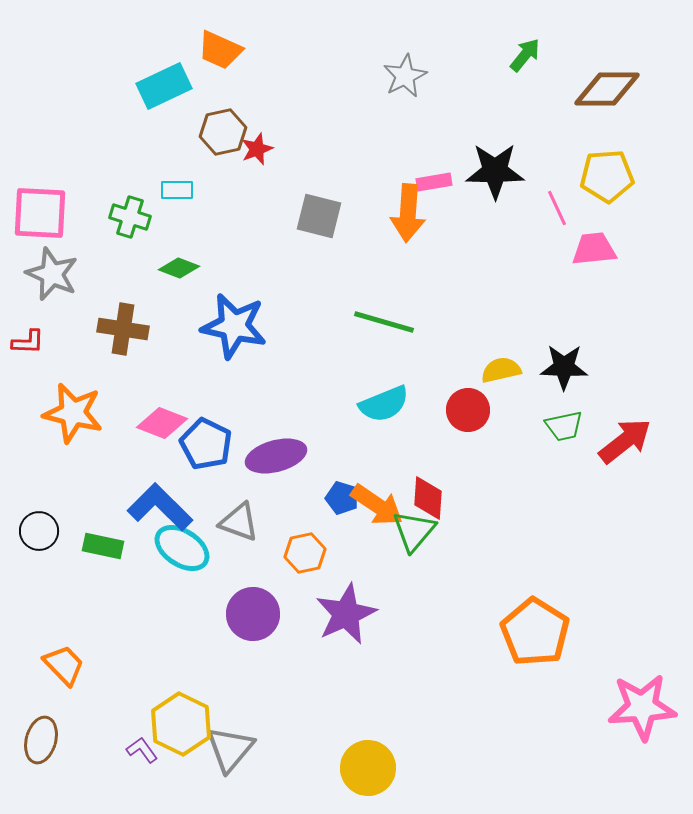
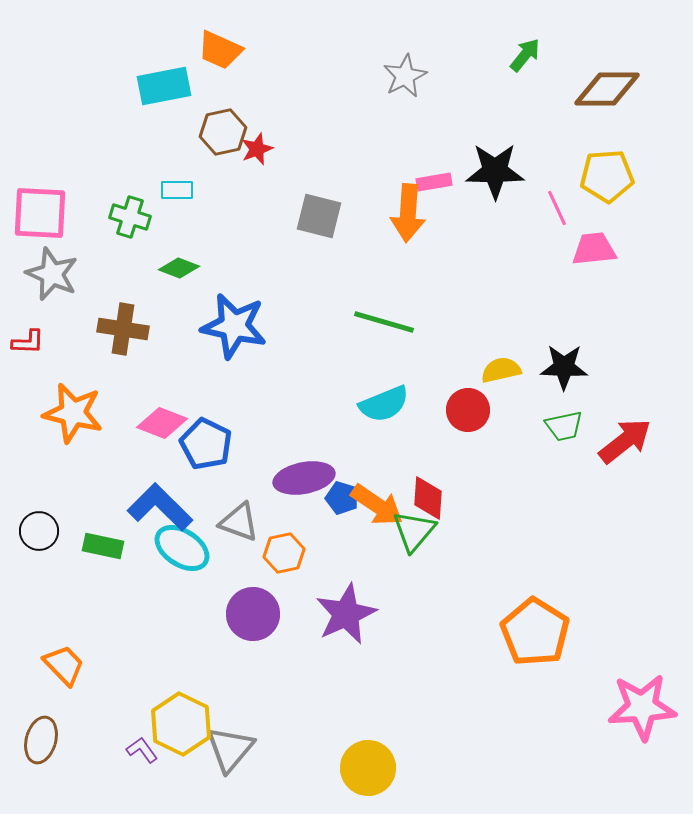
cyan rectangle at (164, 86): rotated 14 degrees clockwise
purple ellipse at (276, 456): moved 28 px right, 22 px down; rotated 4 degrees clockwise
orange hexagon at (305, 553): moved 21 px left
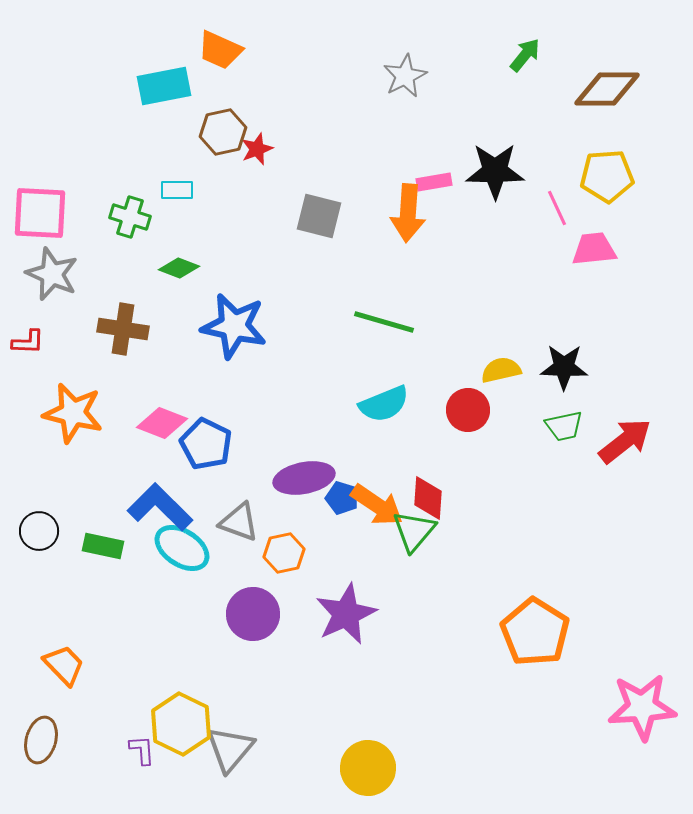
purple L-shape at (142, 750): rotated 32 degrees clockwise
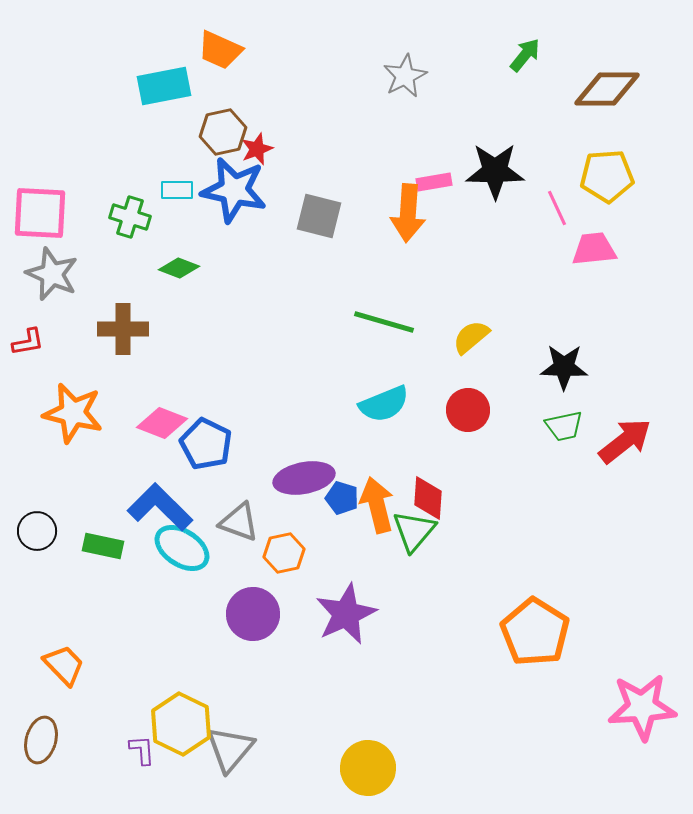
blue star at (234, 326): moved 136 px up
brown cross at (123, 329): rotated 9 degrees counterclockwise
red L-shape at (28, 342): rotated 12 degrees counterclockwise
yellow semicircle at (501, 370): moved 30 px left, 33 px up; rotated 27 degrees counterclockwise
orange arrow at (377, 505): rotated 138 degrees counterclockwise
black circle at (39, 531): moved 2 px left
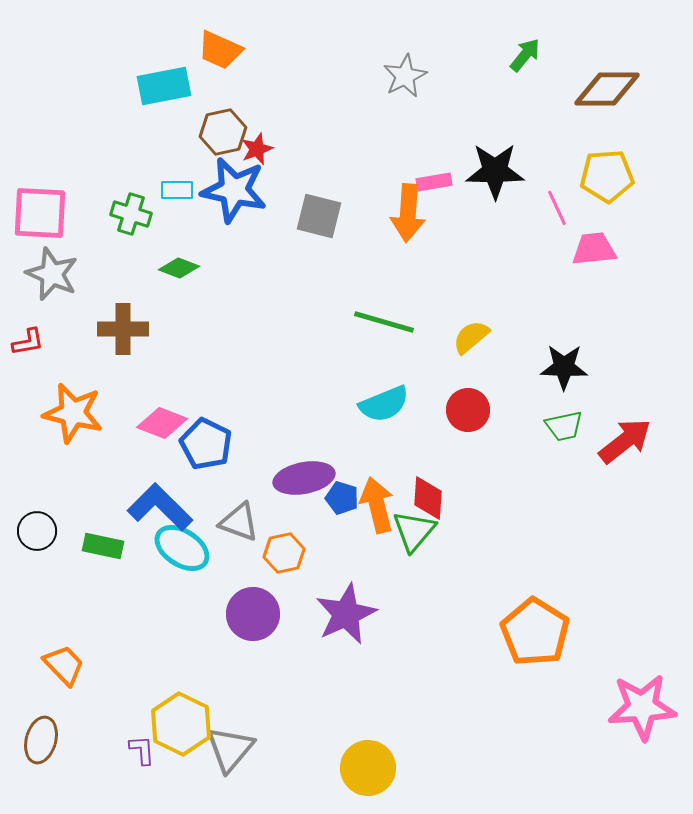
green cross at (130, 217): moved 1 px right, 3 px up
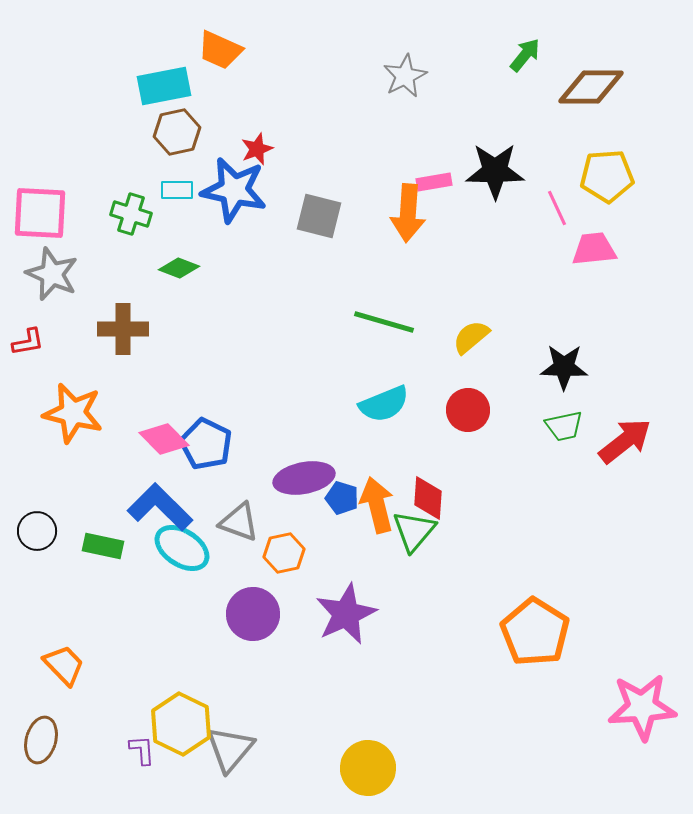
brown diamond at (607, 89): moved 16 px left, 2 px up
brown hexagon at (223, 132): moved 46 px left
pink diamond at (162, 423): moved 2 px right, 16 px down; rotated 24 degrees clockwise
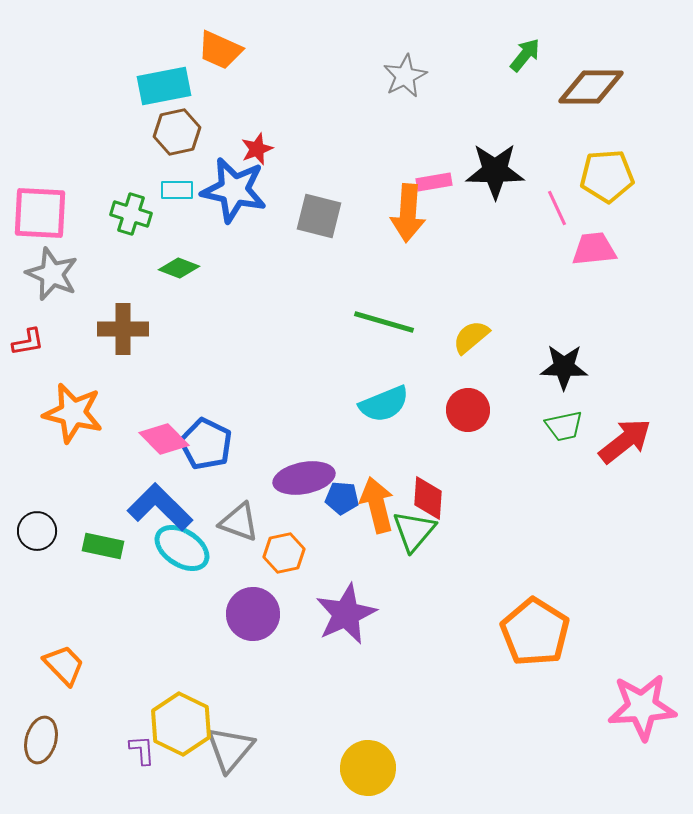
blue pentagon at (342, 498): rotated 12 degrees counterclockwise
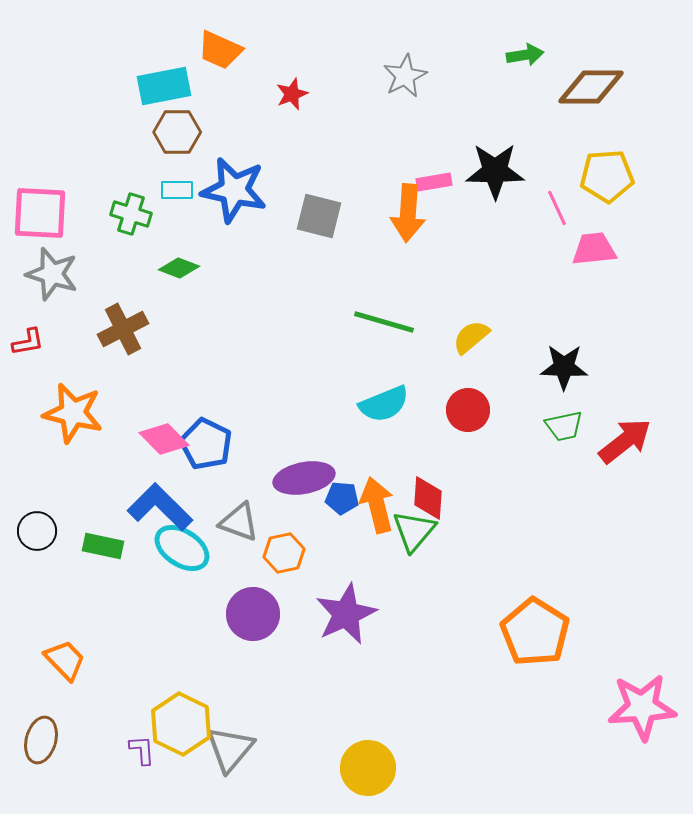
green arrow at (525, 55): rotated 42 degrees clockwise
brown hexagon at (177, 132): rotated 12 degrees clockwise
red star at (257, 149): moved 35 px right, 55 px up
gray star at (52, 274): rotated 6 degrees counterclockwise
brown cross at (123, 329): rotated 27 degrees counterclockwise
orange trapezoid at (64, 665): moved 1 px right, 5 px up
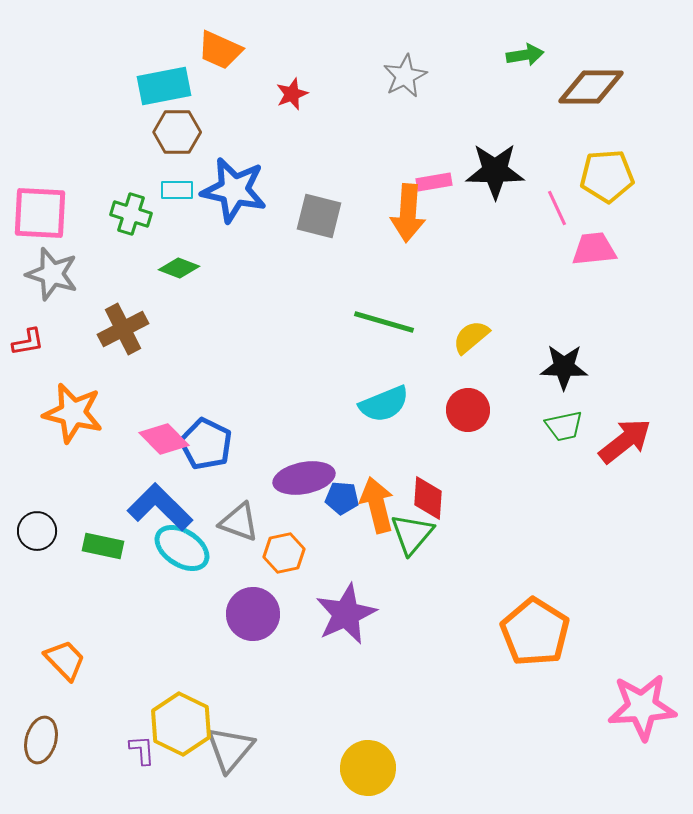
green triangle at (414, 531): moved 2 px left, 3 px down
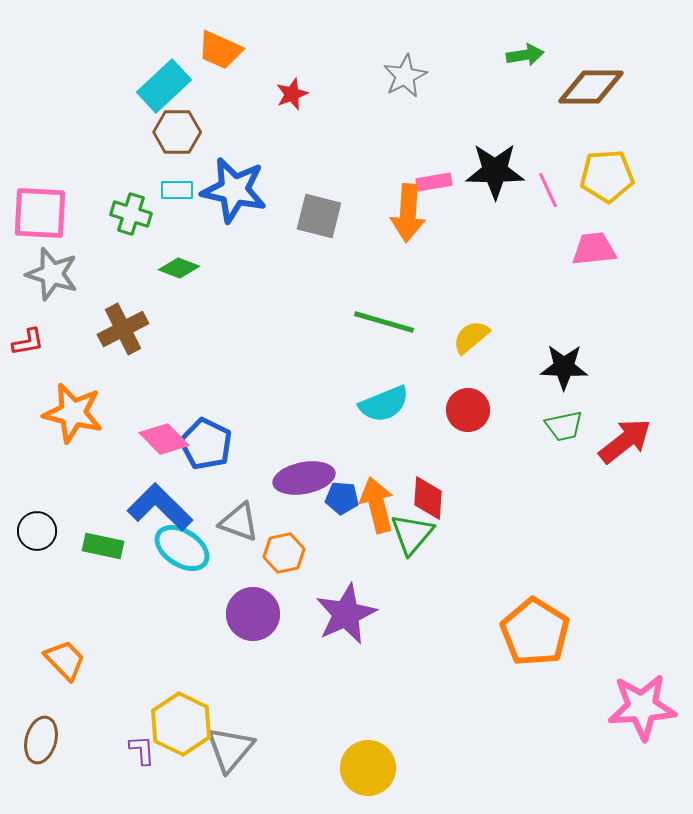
cyan rectangle at (164, 86): rotated 32 degrees counterclockwise
pink line at (557, 208): moved 9 px left, 18 px up
